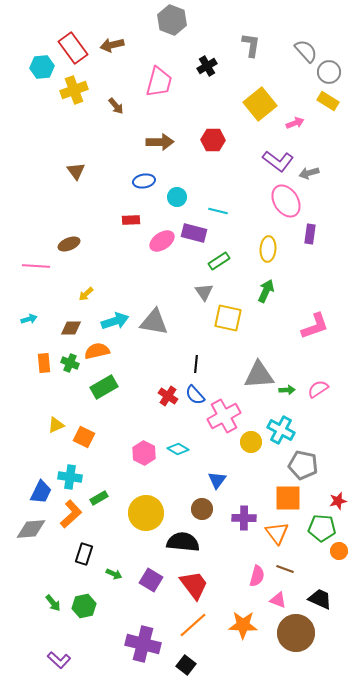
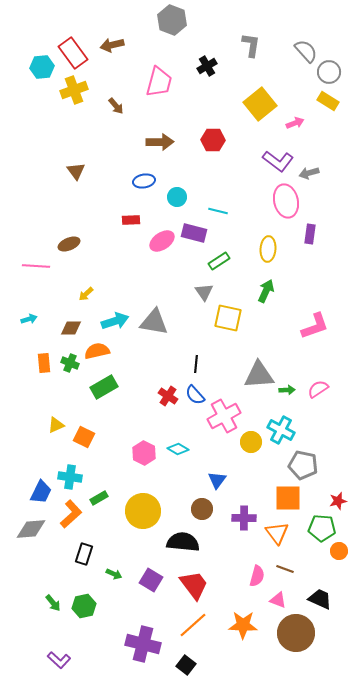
red rectangle at (73, 48): moved 5 px down
pink ellipse at (286, 201): rotated 20 degrees clockwise
yellow circle at (146, 513): moved 3 px left, 2 px up
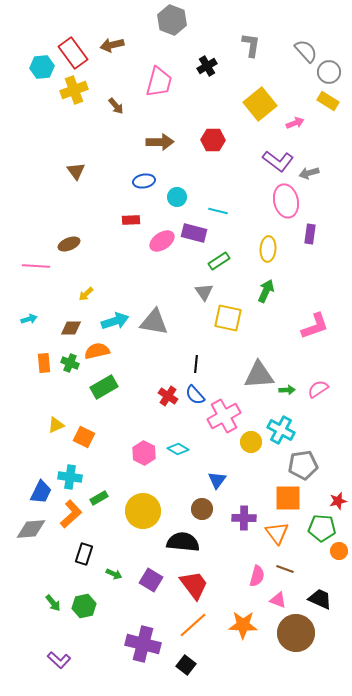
gray pentagon at (303, 465): rotated 20 degrees counterclockwise
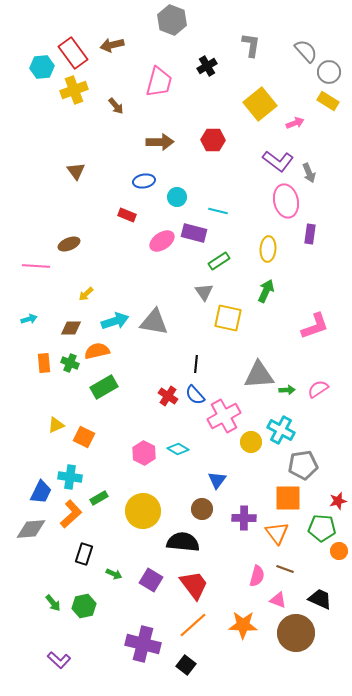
gray arrow at (309, 173): rotated 96 degrees counterclockwise
red rectangle at (131, 220): moved 4 px left, 5 px up; rotated 24 degrees clockwise
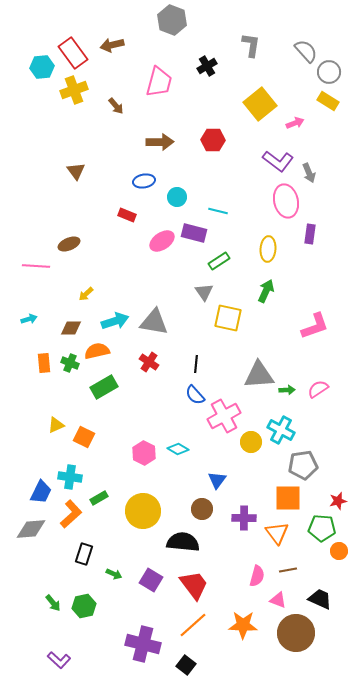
red cross at (168, 396): moved 19 px left, 34 px up
brown line at (285, 569): moved 3 px right, 1 px down; rotated 30 degrees counterclockwise
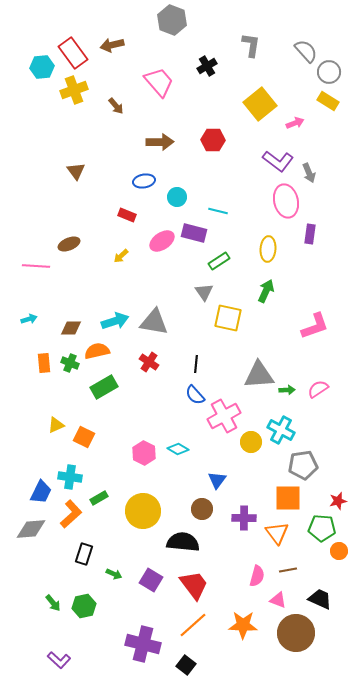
pink trapezoid at (159, 82): rotated 56 degrees counterclockwise
yellow arrow at (86, 294): moved 35 px right, 38 px up
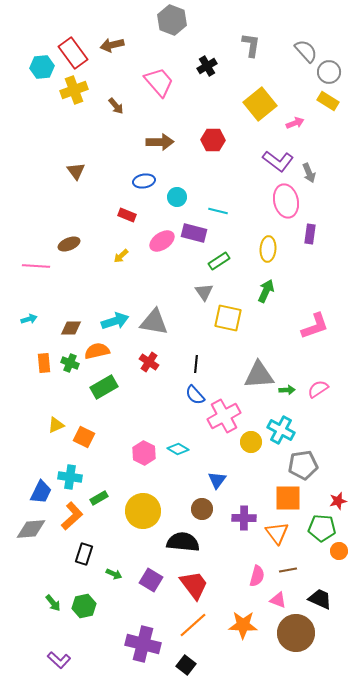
orange L-shape at (71, 514): moved 1 px right, 2 px down
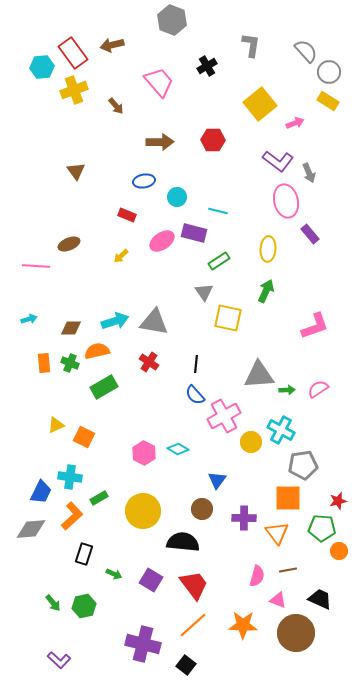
purple rectangle at (310, 234): rotated 48 degrees counterclockwise
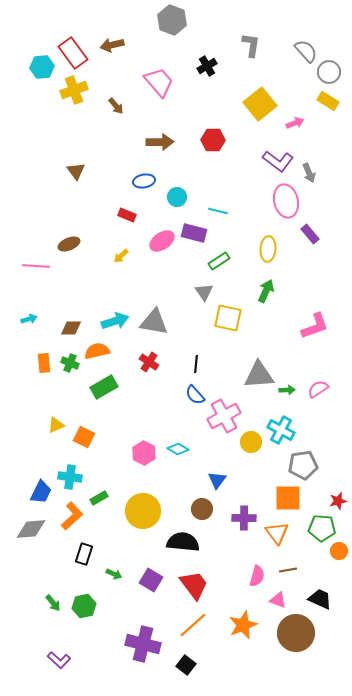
orange star at (243, 625): rotated 24 degrees counterclockwise
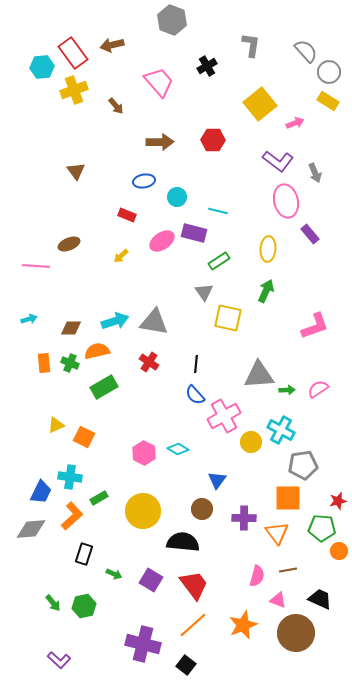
gray arrow at (309, 173): moved 6 px right
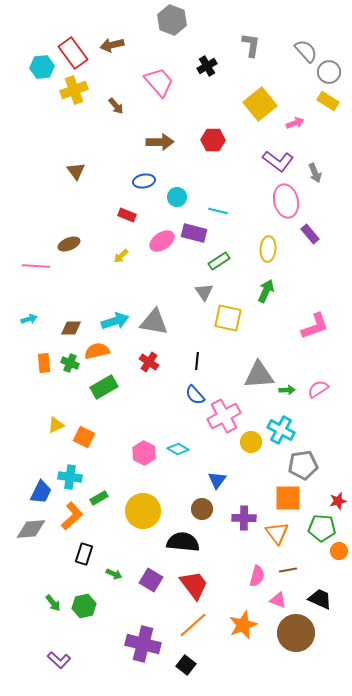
black line at (196, 364): moved 1 px right, 3 px up
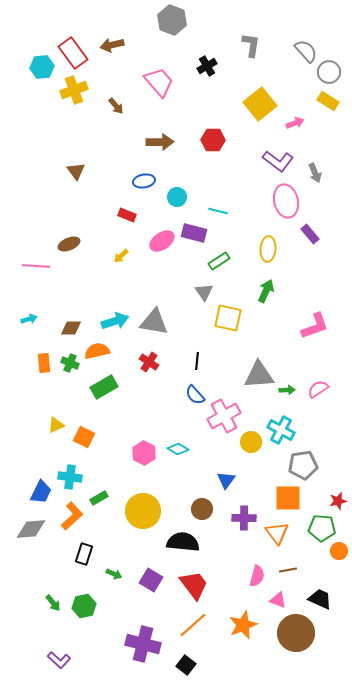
blue triangle at (217, 480): moved 9 px right
